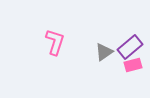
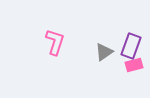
purple rectangle: moved 1 px right, 1 px up; rotated 30 degrees counterclockwise
pink rectangle: moved 1 px right
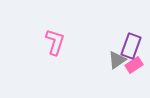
gray triangle: moved 13 px right, 8 px down
pink rectangle: rotated 18 degrees counterclockwise
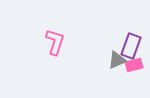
gray triangle: rotated 12 degrees clockwise
pink rectangle: rotated 18 degrees clockwise
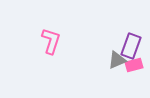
pink L-shape: moved 4 px left, 1 px up
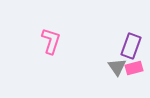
gray triangle: moved 7 px down; rotated 42 degrees counterclockwise
pink rectangle: moved 3 px down
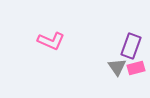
pink L-shape: rotated 96 degrees clockwise
pink rectangle: moved 2 px right
